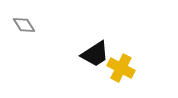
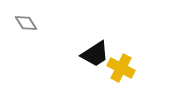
gray diamond: moved 2 px right, 2 px up
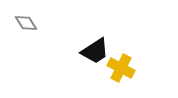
black trapezoid: moved 3 px up
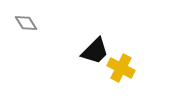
black trapezoid: rotated 12 degrees counterclockwise
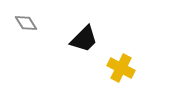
black trapezoid: moved 11 px left, 12 px up
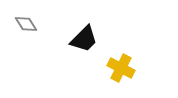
gray diamond: moved 1 px down
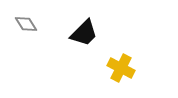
black trapezoid: moved 6 px up
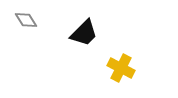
gray diamond: moved 4 px up
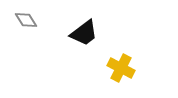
black trapezoid: rotated 8 degrees clockwise
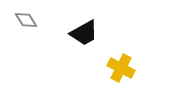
black trapezoid: rotated 8 degrees clockwise
